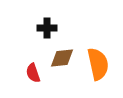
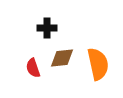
red semicircle: moved 5 px up
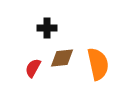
red semicircle: rotated 48 degrees clockwise
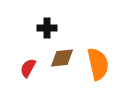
red semicircle: moved 5 px left
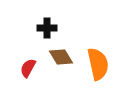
brown diamond: moved 1 px left, 1 px up; rotated 65 degrees clockwise
